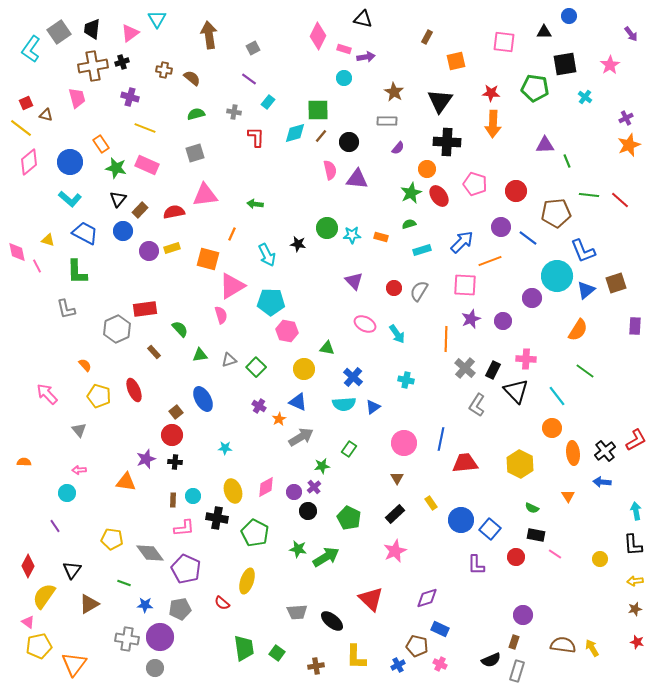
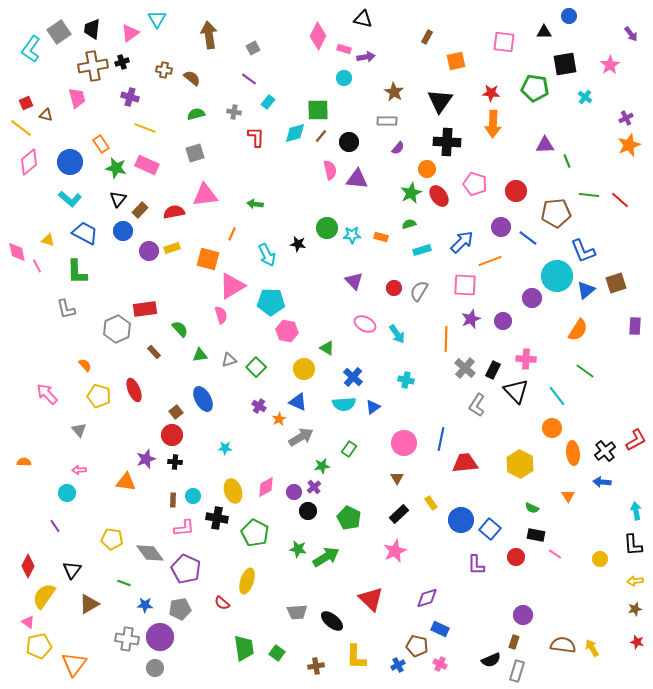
green triangle at (327, 348): rotated 21 degrees clockwise
black rectangle at (395, 514): moved 4 px right
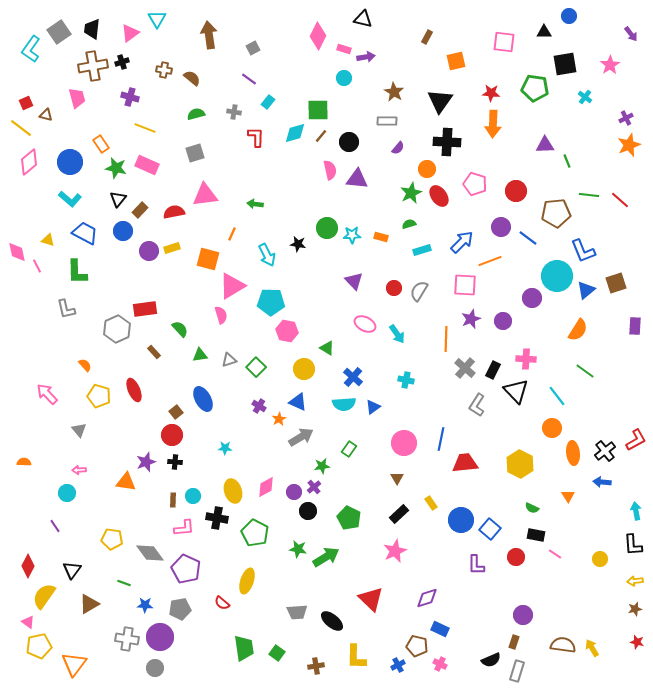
purple star at (146, 459): moved 3 px down
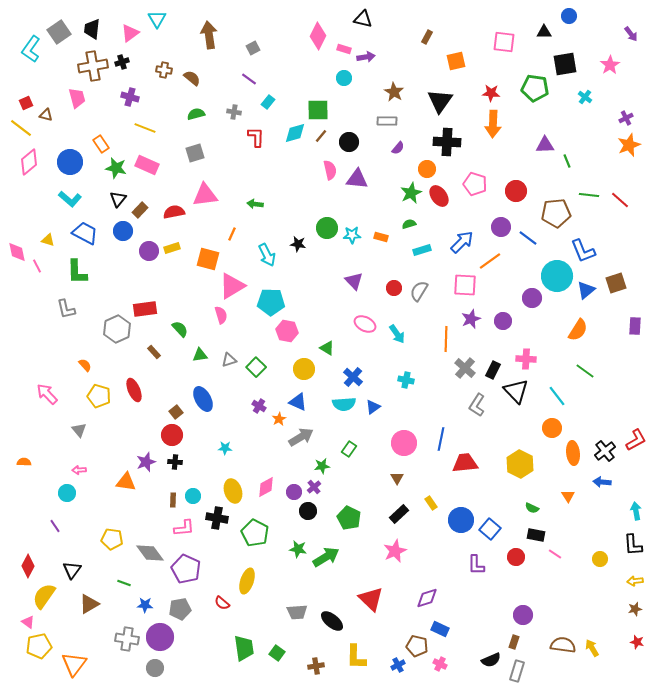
orange line at (490, 261): rotated 15 degrees counterclockwise
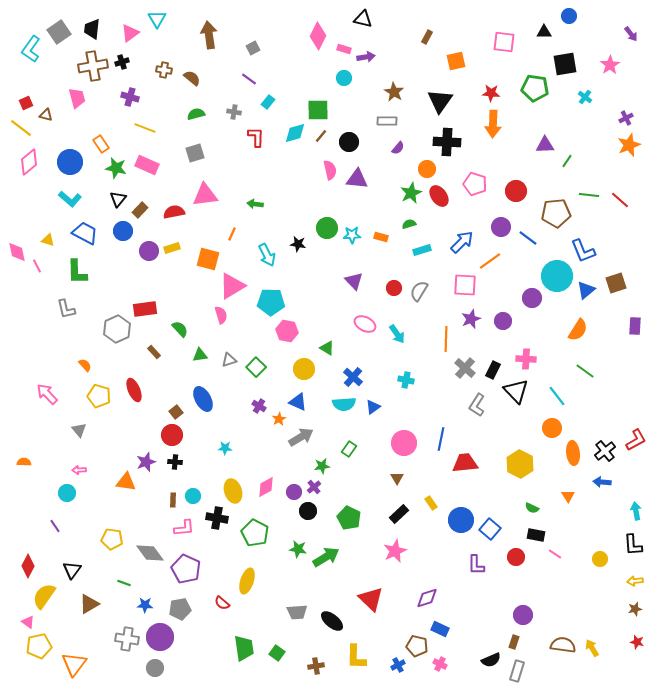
green line at (567, 161): rotated 56 degrees clockwise
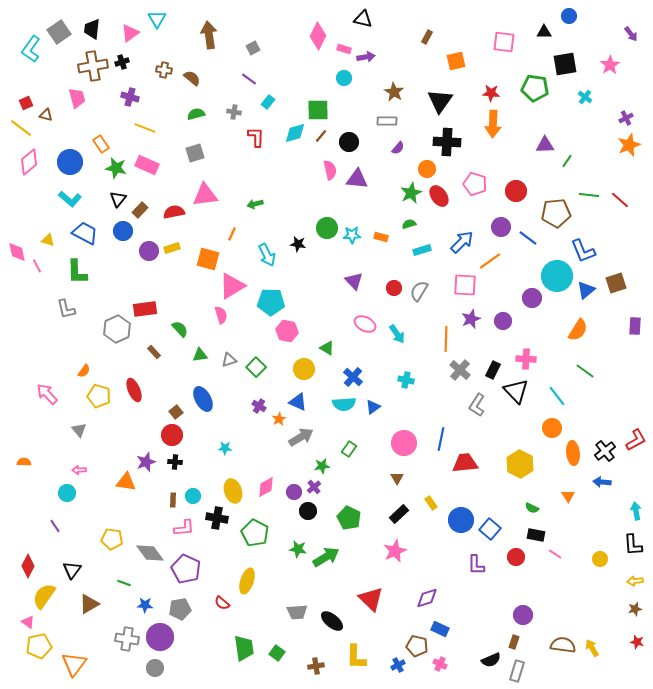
green arrow at (255, 204): rotated 21 degrees counterclockwise
orange semicircle at (85, 365): moved 1 px left, 6 px down; rotated 80 degrees clockwise
gray cross at (465, 368): moved 5 px left, 2 px down
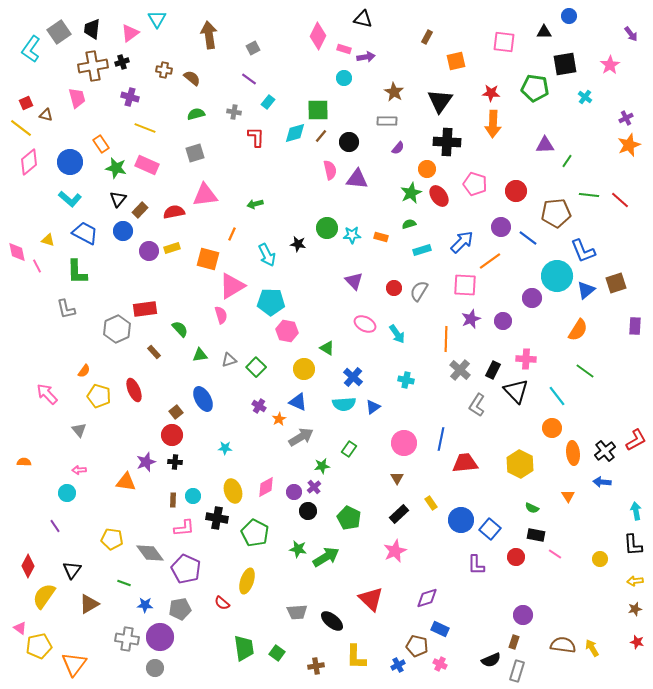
pink triangle at (28, 622): moved 8 px left, 6 px down
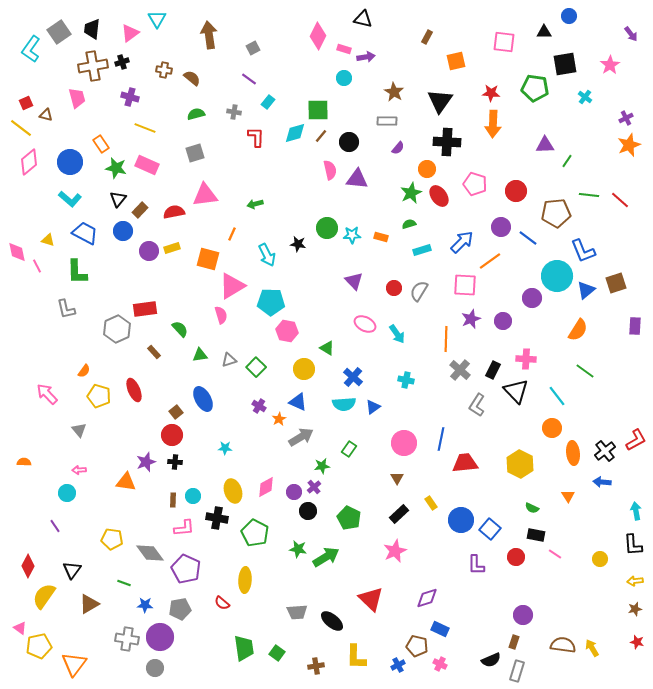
yellow ellipse at (247, 581): moved 2 px left, 1 px up; rotated 15 degrees counterclockwise
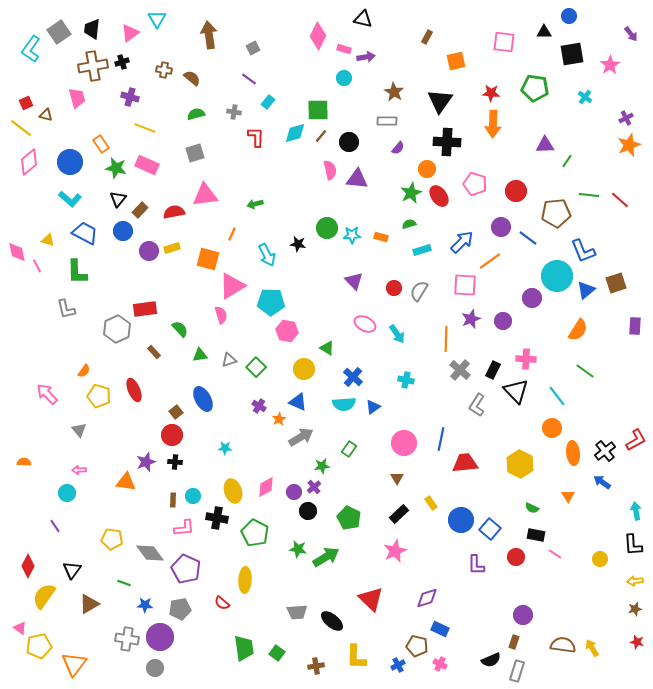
black square at (565, 64): moved 7 px right, 10 px up
blue arrow at (602, 482): rotated 30 degrees clockwise
